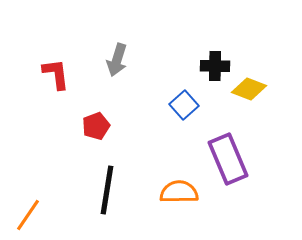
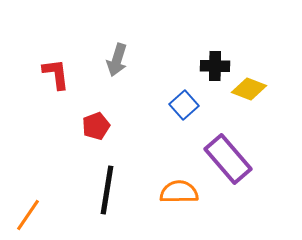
purple rectangle: rotated 18 degrees counterclockwise
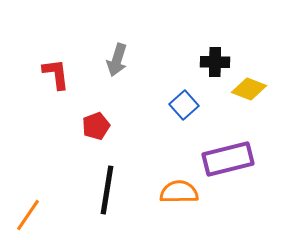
black cross: moved 4 px up
purple rectangle: rotated 63 degrees counterclockwise
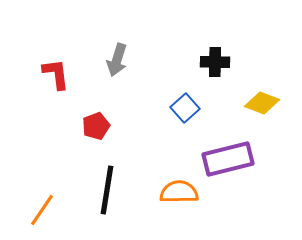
yellow diamond: moved 13 px right, 14 px down
blue square: moved 1 px right, 3 px down
orange line: moved 14 px right, 5 px up
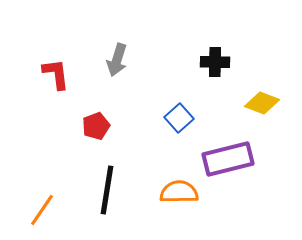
blue square: moved 6 px left, 10 px down
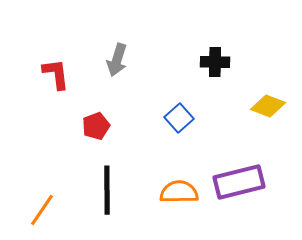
yellow diamond: moved 6 px right, 3 px down
purple rectangle: moved 11 px right, 23 px down
black line: rotated 9 degrees counterclockwise
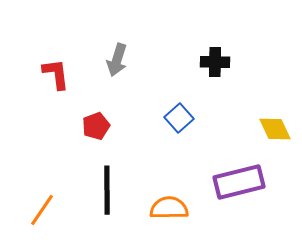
yellow diamond: moved 7 px right, 23 px down; rotated 44 degrees clockwise
orange semicircle: moved 10 px left, 16 px down
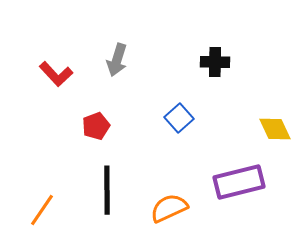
red L-shape: rotated 144 degrees clockwise
orange semicircle: rotated 24 degrees counterclockwise
